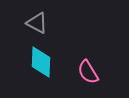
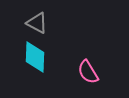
cyan diamond: moved 6 px left, 5 px up
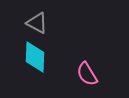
pink semicircle: moved 1 px left, 2 px down
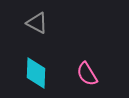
cyan diamond: moved 1 px right, 16 px down
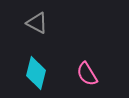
cyan diamond: rotated 12 degrees clockwise
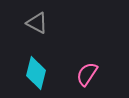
pink semicircle: rotated 65 degrees clockwise
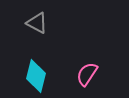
cyan diamond: moved 3 px down
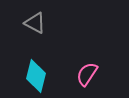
gray triangle: moved 2 px left
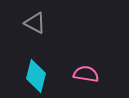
pink semicircle: moved 1 px left; rotated 65 degrees clockwise
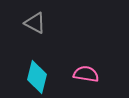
cyan diamond: moved 1 px right, 1 px down
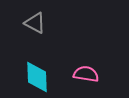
cyan diamond: rotated 16 degrees counterclockwise
